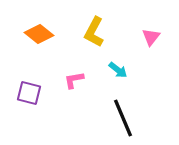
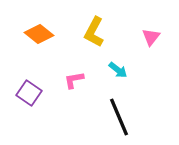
purple square: rotated 20 degrees clockwise
black line: moved 4 px left, 1 px up
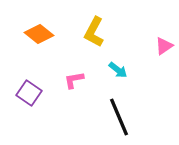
pink triangle: moved 13 px right, 9 px down; rotated 18 degrees clockwise
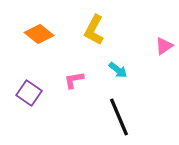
yellow L-shape: moved 2 px up
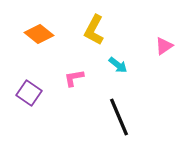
cyan arrow: moved 5 px up
pink L-shape: moved 2 px up
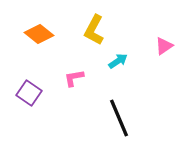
cyan arrow: moved 4 px up; rotated 72 degrees counterclockwise
black line: moved 1 px down
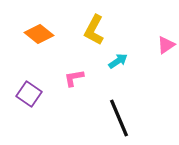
pink triangle: moved 2 px right, 1 px up
purple square: moved 1 px down
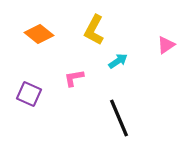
purple square: rotated 10 degrees counterclockwise
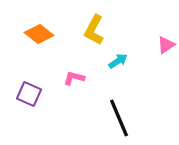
pink L-shape: rotated 25 degrees clockwise
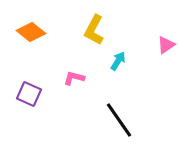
orange diamond: moved 8 px left, 2 px up
cyan arrow: rotated 24 degrees counterclockwise
black line: moved 2 px down; rotated 12 degrees counterclockwise
